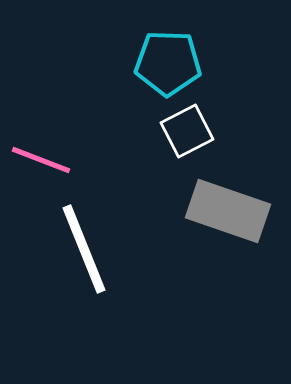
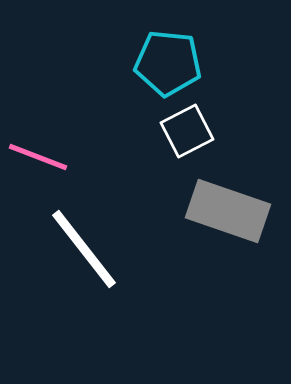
cyan pentagon: rotated 4 degrees clockwise
pink line: moved 3 px left, 3 px up
white line: rotated 16 degrees counterclockwise
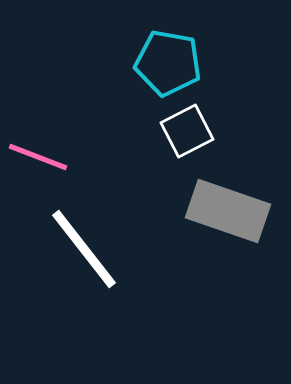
cyan pentagon: rotated 4 degrees clockwise
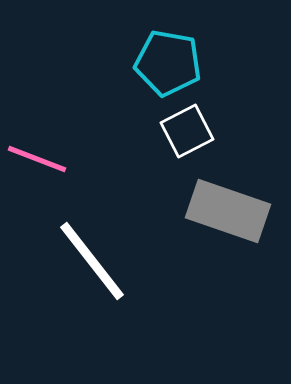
pink line: moved 1 px left, 2 px down
white line: moved 8 px right, 12 px down
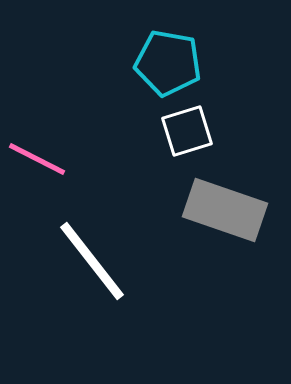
white square: rotated 10 degrees clockwise
pink line: rotated 6 degrees clockwise
gray rectangle: moved 3 px left, 1 px up
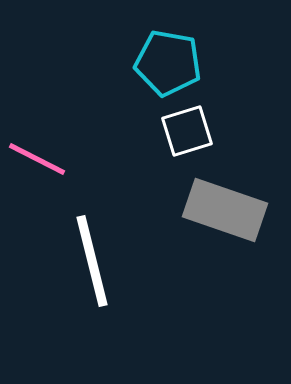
white line: rotated 24 degrees clockwise
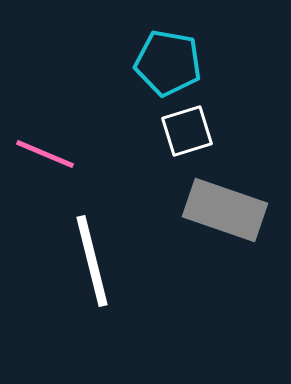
pink line: moved 8 px right, 5 px up; rotated 4 degrees counterclockwise
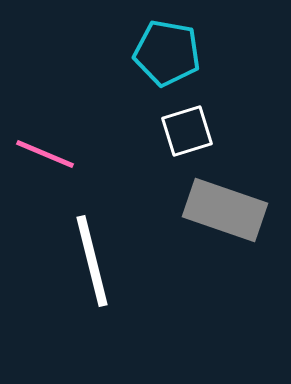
cyan pentagon: moved 1 px left, 10 px up
